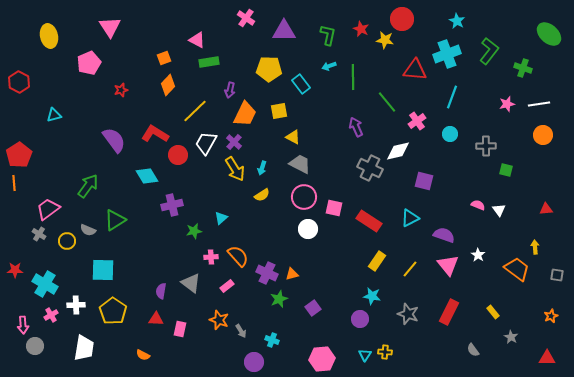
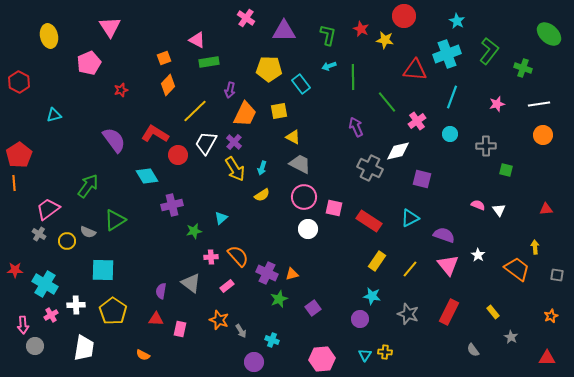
red circle at (402, 19): moved 2 px right, 3 px up
pink star at (507, 104): moved 10 px left
purple square at (424, 181): moved 2 px left, 2 px up
gray semicircle at (88, 230): moved 2 px down
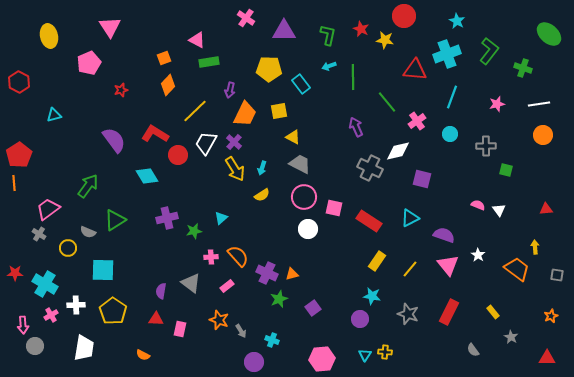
purple cross at (172, 205): moved 5 px left, 13 px down
yellow circle at (67, 241): moved 1 px right, 7 px down
red star at (15, 270): moved 3 px down
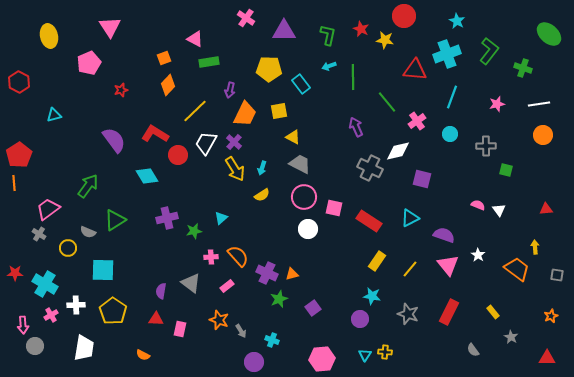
pink triangle at (197, 40): moved 2 px left, 1 px up
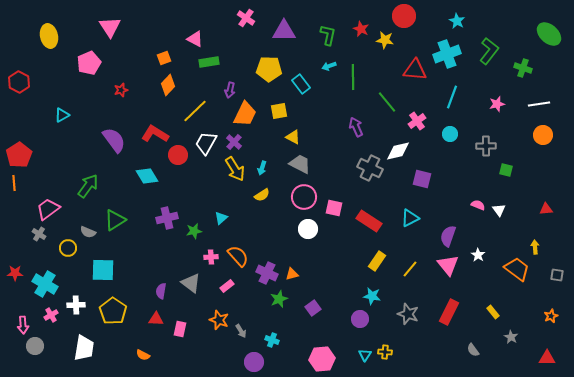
cyan triangle at (54, 115): moved 8 px right; rotated 14 degrees counterclockwise
purple semicircle at (444, 235): moved 4 px right, 1 px down; rotated 90 degrees counterclockwise
